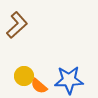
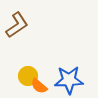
brown L-shape: rotated 8 degrees clockwise
yellow circle: moved 4 px right
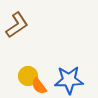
orange semicircle: rotated 12 degrees clockwise
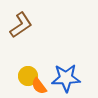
brown L-shape: moved 4 px right
blue star: moved 3 px left, 2 px up
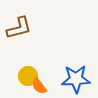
brown L-shape: moved 2 px left, 3 px down; rotated 20 degrees clockwise
blue star: moved 10 px right, 1 px down
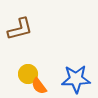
brown L-shape: moved 1 px right, 1 px down
yellow circle: moved 2 px up
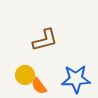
brown L-shape: moved 25 px right, 11 px down
yellow circle: moved 3 px left, 1 px down
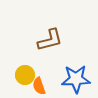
brown L-shape: moved 5 px right
orange semicircle: rotated 18 degrees clockwise
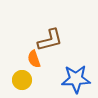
yellow circle: moved 3 px left, 5 px down
orange semicircle: moved 5 px left, 27 px up
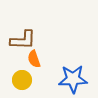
brown L-shape: moved 27 px left; rotated 16 degrees clockwise
blue star: moved 3 px left
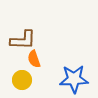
blue star: moved 1 px right
